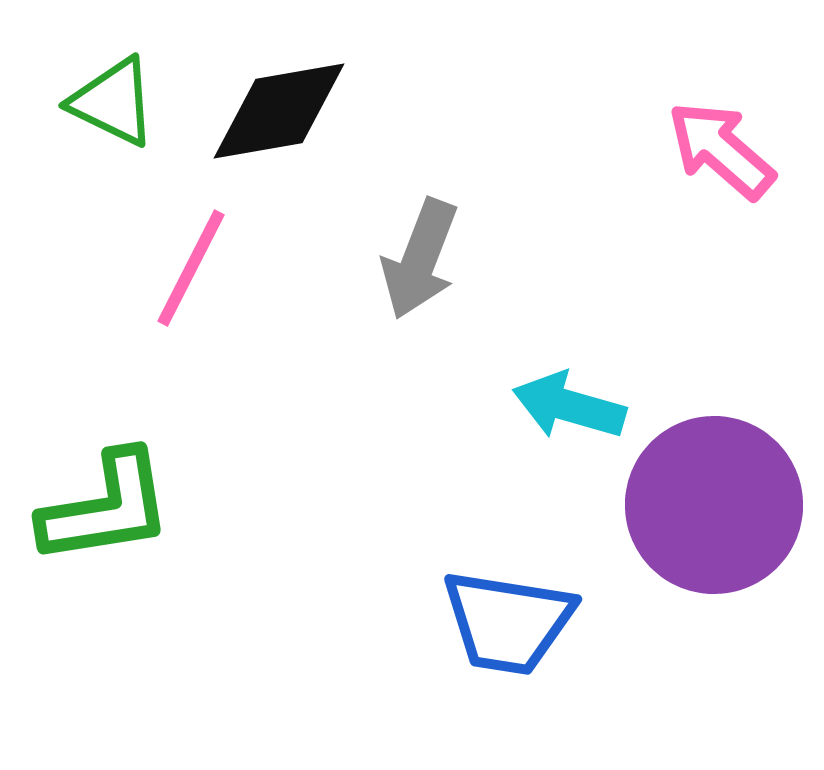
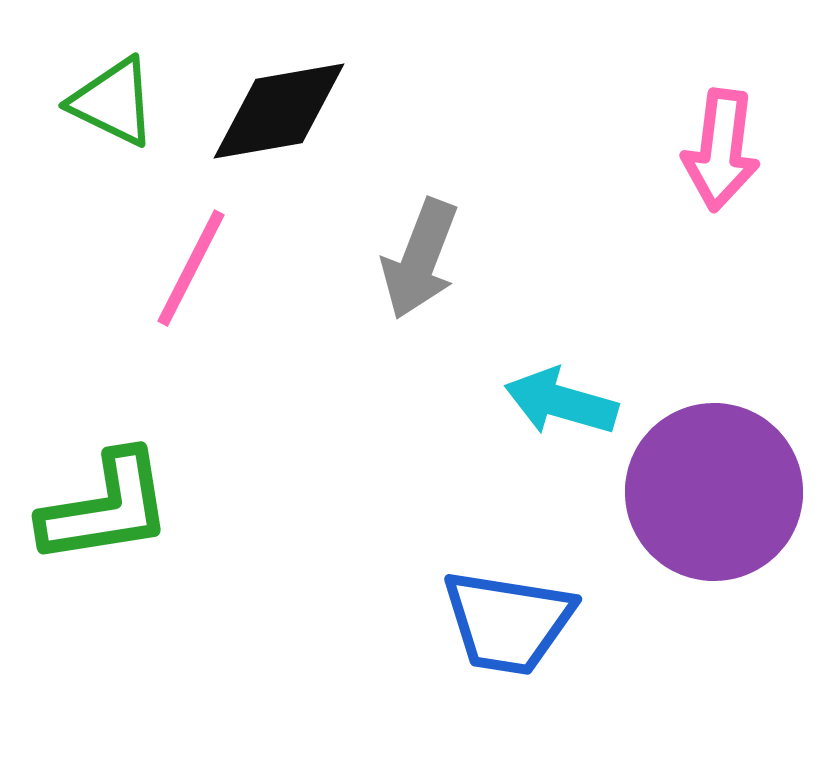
pink arrow: rotated 124 degrees counterclockwise
cyan arrow: moved 8 px left, 4 px up
purple circle: moved 13 px up
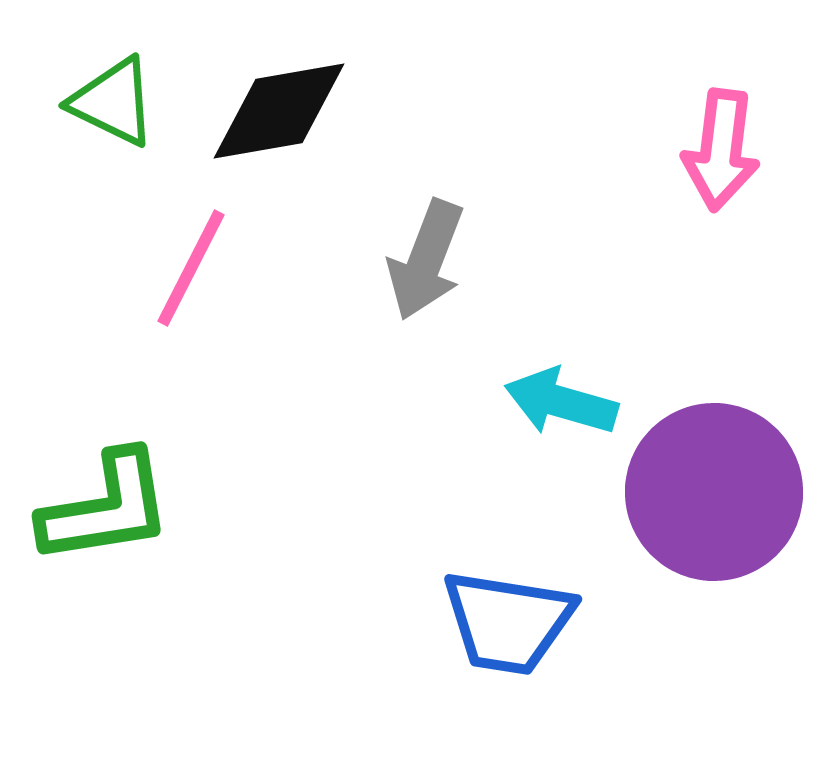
gray arrow: moved 6 px right, 1 px down
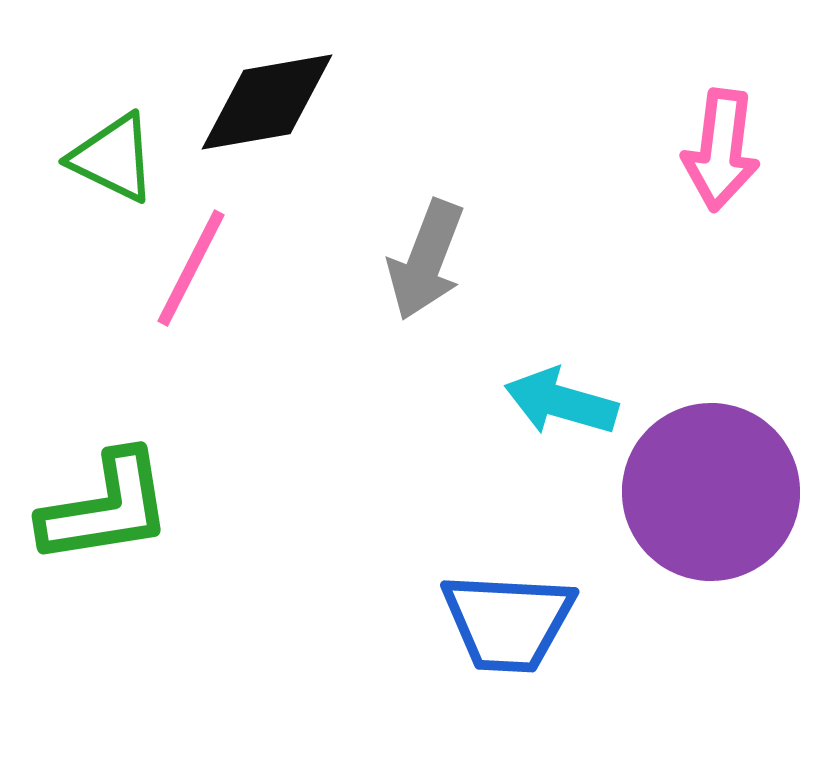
green triangle: moved 56 px down
black diamond: moved 12 px left, 9 px up
purple circle: moved 3 px left
blue trapezoid: rotated 6 degrees counterclockwise
